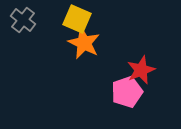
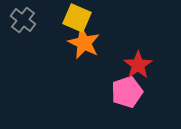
yellow square: moved 1 px up
red star: moved 3 px left, 5 px up; rotated 12 degrees counterclockwise
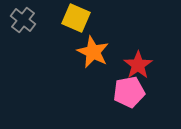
yellow square: moved 1 px left
orange star: moved 9 px right, 9 px down
pink pentagon: moved 2 px right; rotated 8 degrees clockwise
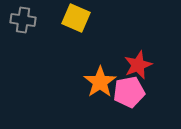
gray cross: rotated 30 degrees counterclockwise
orange star: moved 7 px right, 30 px down; rotated 12 degrees clockwise
red star: rotated 12 degrees clockwise
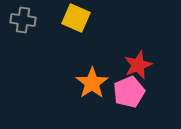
orange star: moved 8 px left, 1 px down
pink pentagon: rotated 12 degrees counterclockwise
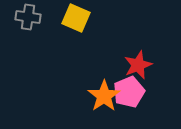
gray cross: moved 5 px right, 3 px up
orange star: moved 12 px right, 13 px down
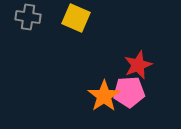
pink pentagon: rotated 20 degrees clockwise
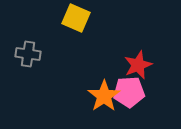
gray cross: moved 37 px down
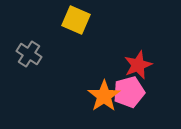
yellow square: moved 2 px down
gray cross: moved 1 px right; rotated 25 degrees clockwise
pink pentagon: rotated 12 degrees counterclockwise
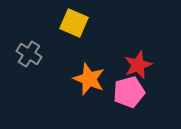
yellow square: moved 2 px left, 3 px down
orange star: moved 15 px left, 17 px up; rotated 16 degrees counterclockwise
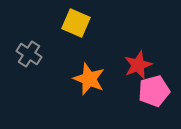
yellow square: moved 2 px right
pink pentagon: moved 25 px right, 1 px up
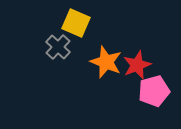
gray cross: moved 29 px right, 7 px up; rotated 10 degrees clockwise
red star: moved 1 px left
orange star: moved 17 px right, 17 px up
